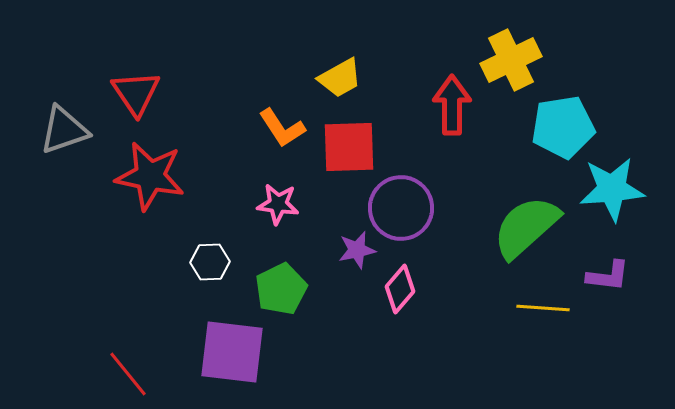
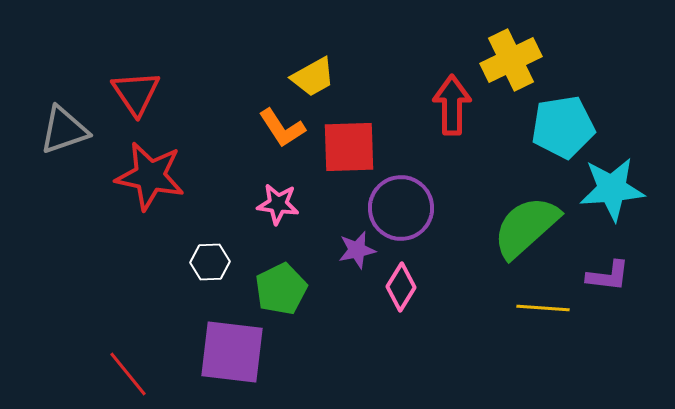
yellow trapezoid: moved 27 px left, 1 px up
pink diamond: moved 1 px right, 2 px up; rotated 9 degrees counterclockwise
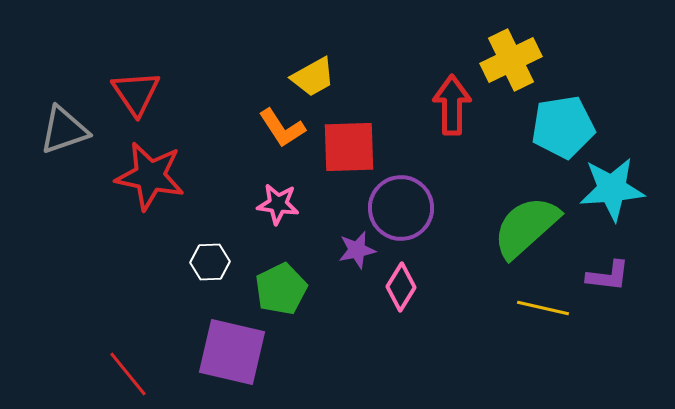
yellow line: rotated 9 degrees clockwise
purple square: rotated 6 degrees clockwise
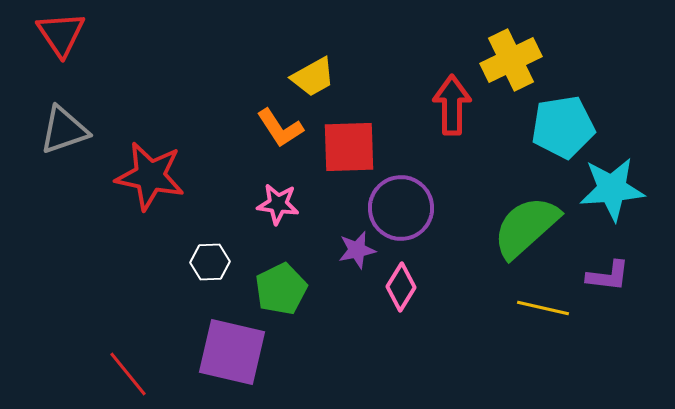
red triangle: moved 75 px left, 59 px up
orange L-shape: moved 2 px left
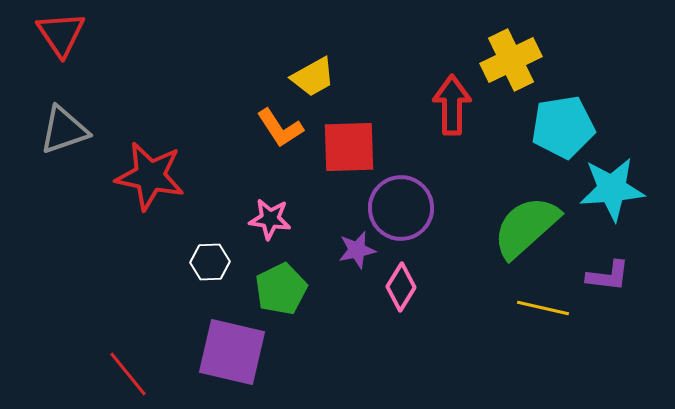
pink star: moved 8 px left, 15 px down
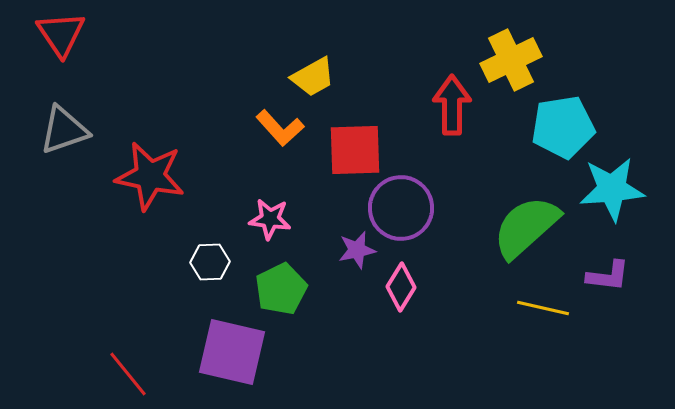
orange L-shape: rotated 9 degrees counterclockwise
red square: moved 6 px right, 3 px down
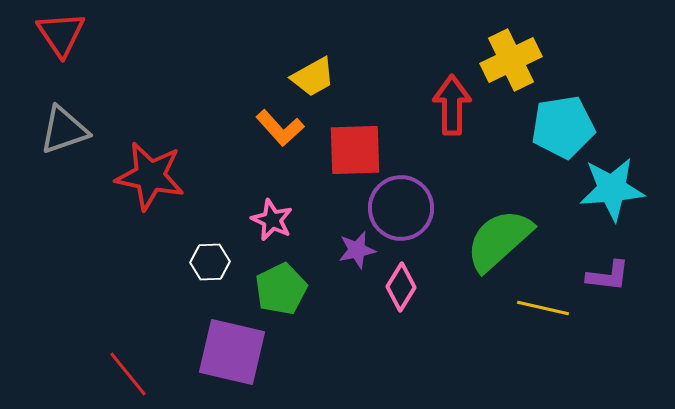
pink star: moved 2 px right, 1 px down; rotated 18 degrees clockwise
green semicircle: moved 27 px left, 13 px down
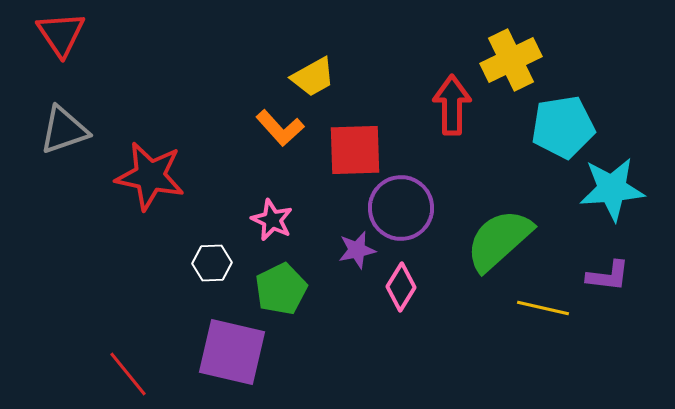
white hexagon: moved 2 px right, 1 px down
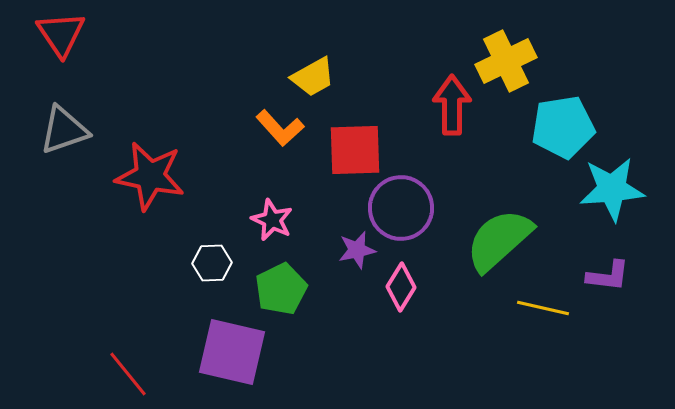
yellow cross: moved 5 px left, 1 px down
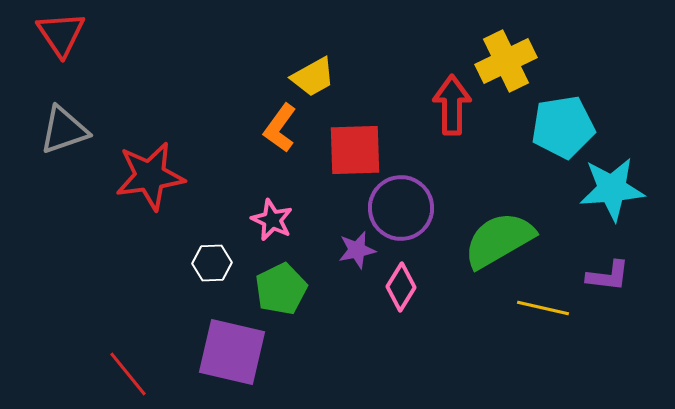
orange L-shape: rotated 78 degrees clockwise
red star: rotated 20 degrees counterclockwise
green semicircle: rotated 12 degrees clockwise
